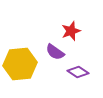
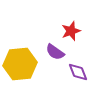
purple diamond: rotated 35 degrees clockwise
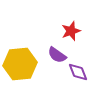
purple semicircle: moved 2 px right, 3 px down
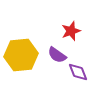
yellow hexagon: moved 1 px right, 9 px up
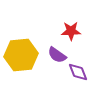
red star: rotated 18 degrees clockwise
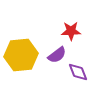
purple semicircle: rotated 72 degrees counterclockwise
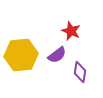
red star: rotated 24 degrees clockwise
purple diamond: moved 2 px right; rotated 30 degrees clockwise
